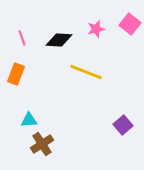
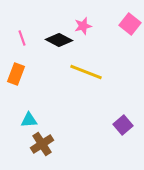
pink star: moved 13 px left, 3 px up
black diamond: rotated 24 degrees clockwise
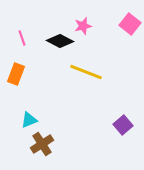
black diamond: moved 1 px right, 1 px down
cyan triangle: rotated 18 degrees counterclockwise
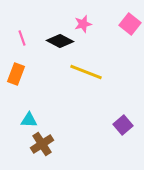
pink star: moved 2 px up
cyan triangle: rotated 24 degrees clockwise
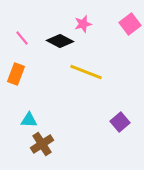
pink square: rotated 15 degrees clockwise
pink line: rotated 21 degrees counterclockwise
purple square: moved 3 px left, 3 px up
